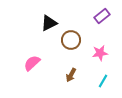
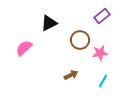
brown circle: moved 9 px right
pink semicircle: moved 8 px left, 15 px up
brown arrow: rotated 144 degrees counterclockwise
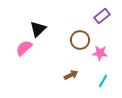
black triangle: moved 11 px left, 6 px down; rotated 18 degrees counterclockwise
pink star: rotated 14 degrees clockwise
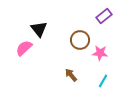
purple rectangle: moved 2 px right
black triangle: moved 1 px right; rotated 24 degrees counterclockwise
brown arrow: rotated 104 degrees counterclockwise
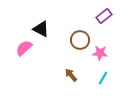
black triangle: moved 2 px right; rotated 24 degrees counterclockwise
cyan line: moved 3 px up
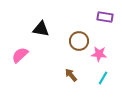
purple rectangle: moved 1 px right, 1 px down; rotated 49 degrees clockwise
black triangle: rotated 18 degrees counterclockwise
brown circle: moved 1 px left, 1 px down
pink semicircle: moved 4 px left, 7 px down
pink star: moved 1 px left, 1 px down
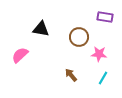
brown circle: moved 4 px up
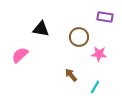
cyan line: moved 8 px left, 9 px down
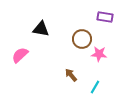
brown circle: moved 3 px right, 2 px down
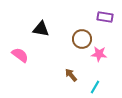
pink semicircle: rotated 78 degrees clockwise
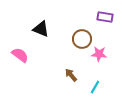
black triangle: rotated 12 degrees clockwise
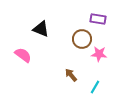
purple rectangle: moved 7 px left, 2 px down
pink semicircle: moved 3 px right
